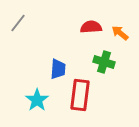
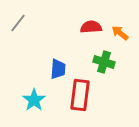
cyan star: moved 3 px left
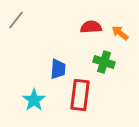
gray line: moved 2 px left, 3 px up
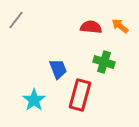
red semicircle: rotated 10 degrees clockwise
orange arrow: moved 7 px up
blue trapezoid: rotated 25 degrees counterclockwise
red rectangle: rotated 8 degrees clockwise
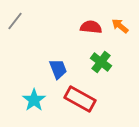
gray line: moved 1 px left, 1 px down
green cross: moved 3 px left; rotated 20 degrees clockwise
red rectangle: moved 4 px down; rotated 76 degrees counterclockwise
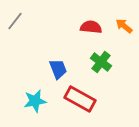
orange arrow: moved 4 px right
cyan star: moved 1 px right, 1 px down; rotated 25 degrees clockwise
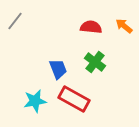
green cross: moved 6 px left
red rectangle: moved 6 px left
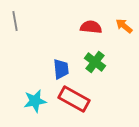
gray line: rotated 48 degrees counterclockwise
blue trapezoid: moved 3 px right; rotated 15 degrees clockwise
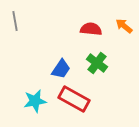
red semicircle: moved 2 px down
green cross: moved 2 px right, 1 px down
blue trapezoid: rotated 40 degrees clockwise
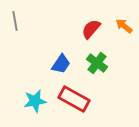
red semicircle: rotated 55 degrees counterclockwise
blue trapezoid: moved 5 px up
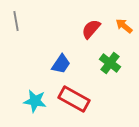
gray line: moved 1 px right
green cross: moved 13 px right
cyan star: rotated 20 degrees clockwise
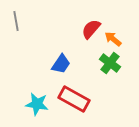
orange arrow: moved 11 px left, 13 px down
cyan star: moved 2 px right, 3 px down
